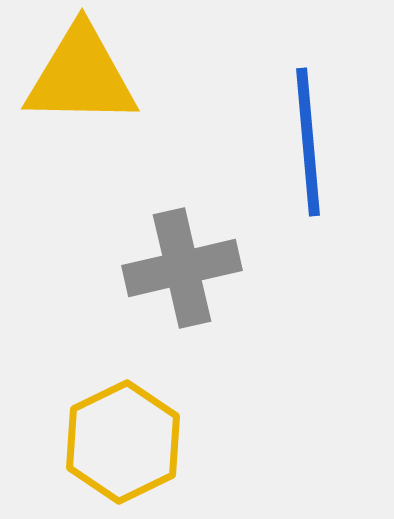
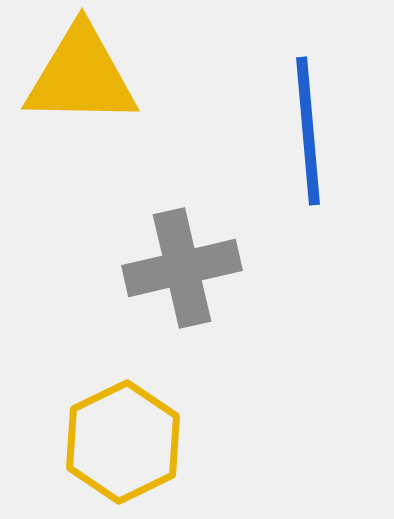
blue line: moved 11 px up
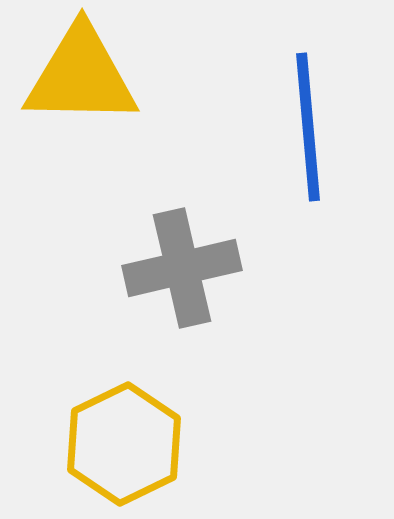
blue line: moved 4 px up
yellow hexagon: moved 1 px right, 2 px down
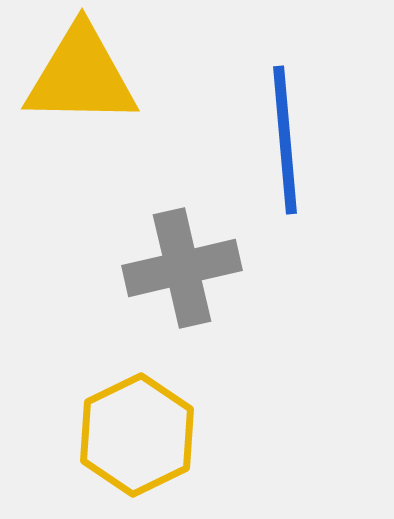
blue line: moved 23 px left, 13 px down
yellow hexagon: moved 13 px right, 9 px up
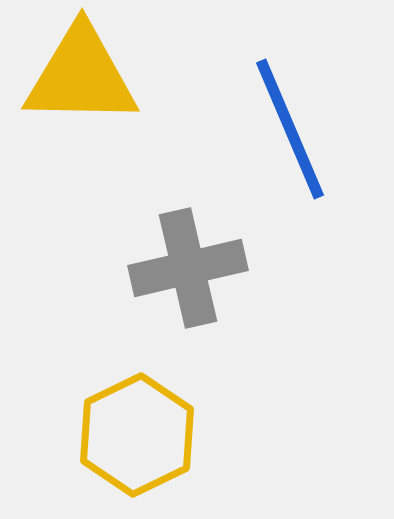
blue line: moved 5 px right, 11 px up; rotated 18 degrees counterclockwise
gray cross: moved 6 px right
